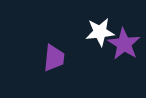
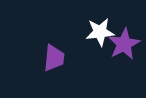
purple star: rotated 12 degrees clockwise
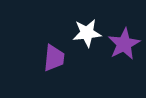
white star: moved 13 px left, 1 px down
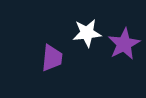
purple trapezoid: moved 2 px left
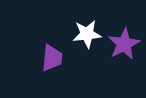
white star: moved 1 px down
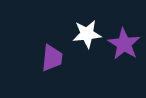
purple star: rotated 12 degrees counterclockwise
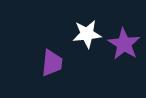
purple trapezoid: moved 5 px down
